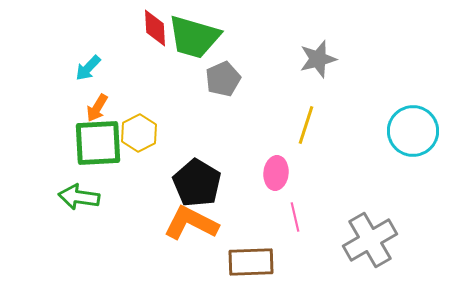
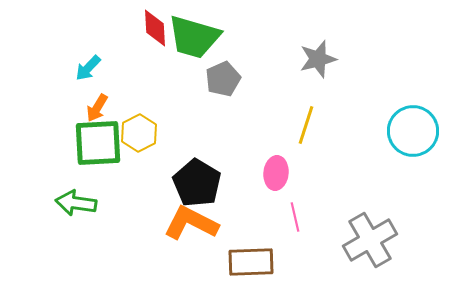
green arrow: moved 3 px left, 6 px down
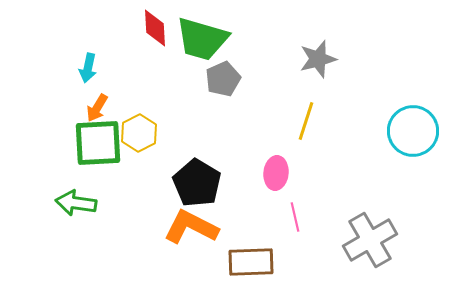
green trapezoid: moved 8 px right, 2 px down
cyan arrow: rotated 32 degrees counterclockwise
yellow line: moved 4 px up
orange L-shape: moved 4 px down
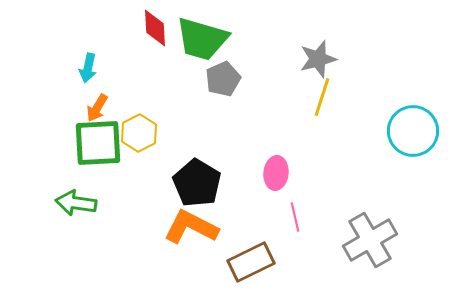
yellow line: moved 16 px right, 24 px up
brown rectangle: rotated 24 degrees counterclockwise
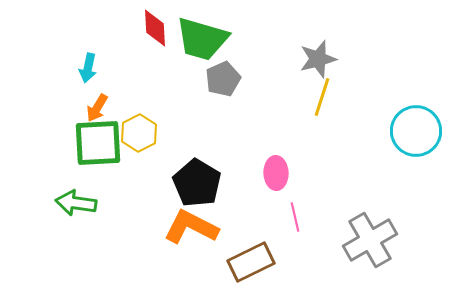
cyan circle: moved 3 px right
pink ellipse: rotated 8 degrees counterclockwise
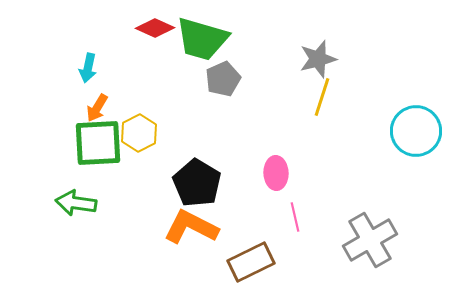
red diamond: rotated 63 degrees counterclockwise
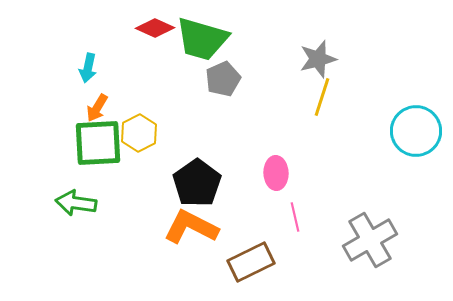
black pentagon: rotated 6 degrees clockwise
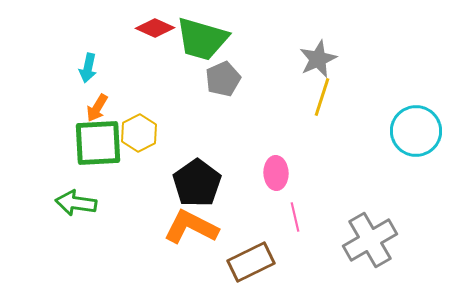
gray star: rotated 9 degrees counterclockwise
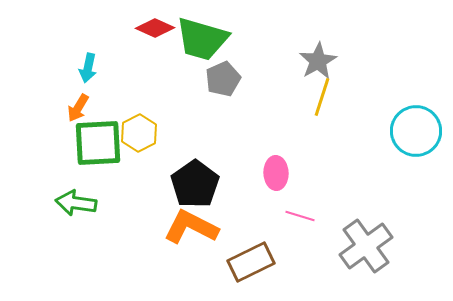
gray star: moved 2 px down; rotated 6 degrees counterclockwise
orange arrow: moved 19 px left
black pentagon: moved 2 px left, 1 px down
pink line: moved 5 px right, 1 px up; rotated 60 degrees counterclockwise
gray cross: moved 4 px left, 6 px down; rotated 6 degrees counterclockwise
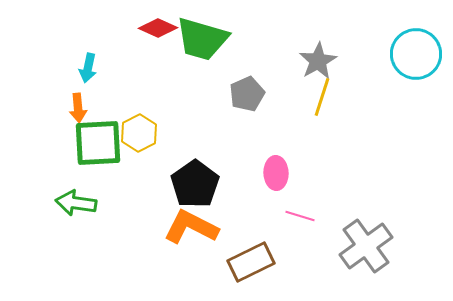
red diamond: moved 3 px right
gray pentagon: moved 24 px right, 15 px down
orange arrow: rotated 36 degrees counterclockwise
cyan circle: moved 77 px up
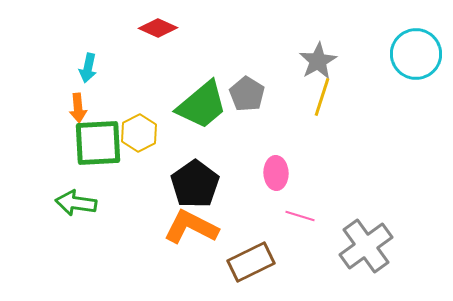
green trapezoid: moved 66 px down; rotated 56 degrees counterclockwise
gray pentagon: rotated 16 degrees counterclockwise
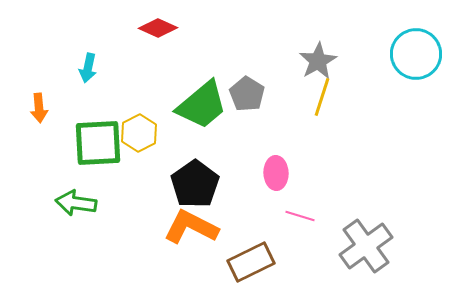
orange arrow: moved 39 px left
